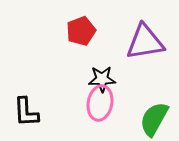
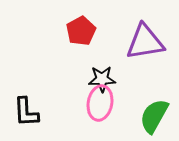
red pentagon: rotated 8 degrees counterclockwise
green semicircle: moved 3 px up
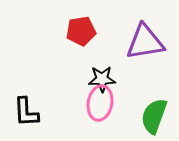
red pentagon: rotated 20 degrees clockwise
green semicircle: rotated 9 degrees counterclockwise
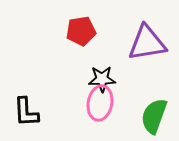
purple triangle: moved 2 px right, 1 px down
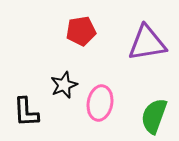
black star: moved 38 px left, 6 px down; rotated 20 degrees counterclockwise
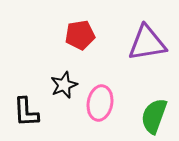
red pentagon: moved 1 px left, 4 px down
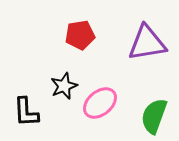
black star: moved 1 px down
pink ellipse: rotated 40 degrees clockwise
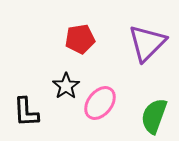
red pentagon: moved 4 px down
purple triangle: rotated 36 degrees counterclockwise
black star: moved 2 px right; rotated 12 degrees counterclockwise
pink ellipse: rotated 12 degrees counterclockwise
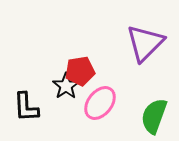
red pentagon: moved 32 px down
purple triangle: moved 2 px left
black L-shape: moved 5 px up
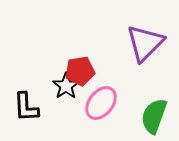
pink ellipse: moved 1 px right
